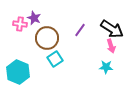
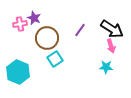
pink cross: rotated 16 degrees counterclockwise
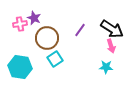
cyan hexagon: moved 2 px right, 5 px up; rotated 15 degrees counterclockwise
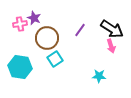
cyan star: moved 7 px left, 9 px down
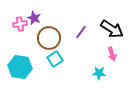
purple line: moved 1 px right, 2 px down
brown circle: moved 2 px right
pink arrow: moved 1 px right, 8 px down
cyan star: moved 3 px up
